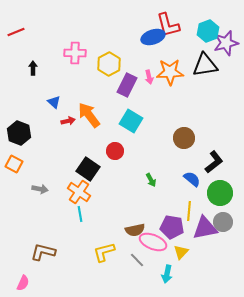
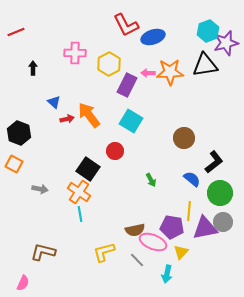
red L-shape: moved 42 px left; rotated 12 degrees counterclockwise
pink arrow: moved 1 px left, 4 px up; rotated 104 degrees clockwise
red arrow: moved 1 px left, 2 px up
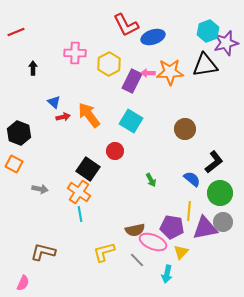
purple rectangle: moved 5 px right, 4 px up
red arrow: moved 4 px left, 2 px up
brown circle: moved 1 px right, 9 px up
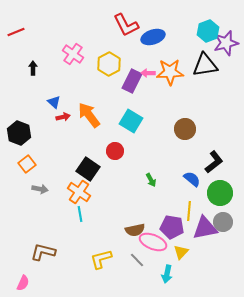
pink cross: moved 2 px left, 1 px down; rotated 35 degrees clockwise
orange square: moved 13 px right; rotated 24 degrees clockwise
yellow L-shape: moved 3 px left, 7 px down
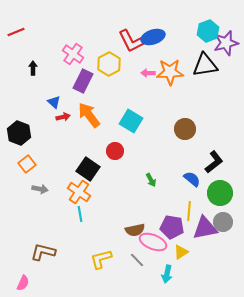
red L-shape: moved 5 px right, 16 px down
purple rectangle: moved 49 px left
yellow triangle: rotated 14 degrees clockwise
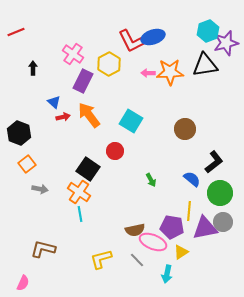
brown L-shape: moved 3 px up
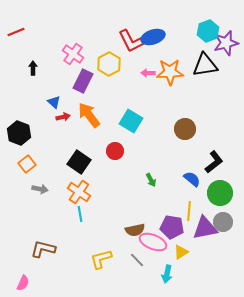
black square: moved 9 px left, 7 px up
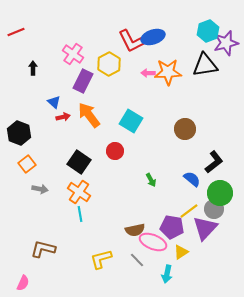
orange star: moved 2 px left
yellow line: rotated 48 degrees clockwise
gray circle: moved 9 px left, 13 px up
purple triangle: rotated 36 degrees counterclockwise
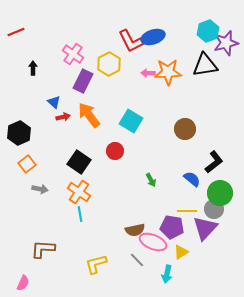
black hexagon: rotated 15 degrees clockwise
yellow line: moved 2 px left; rotated 36 degrees clockwise
brown L-shape: rotated 10 degrees counterclockwise
yellow L-shape: moved 5 px left, 5 px down
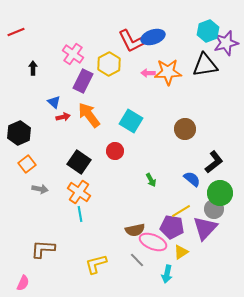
yellow line: moved 6 px left; rotated 30 degrees counterclockwise
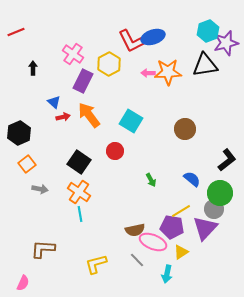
black L-shape: moved 13 px right, 2 px up
